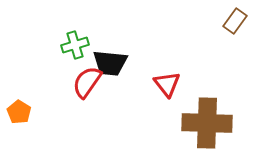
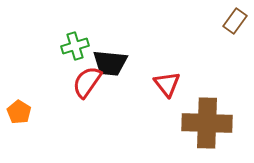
green cross: moved 1 px down
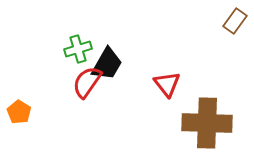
green cross: moved 3 px right, 3 px down
black trapezoid: moved 3 px left, 1 px down; rotated 66 degrees counterclockwise
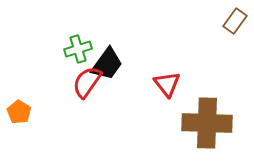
black trapezoid: rotated 6 degrees clockwise
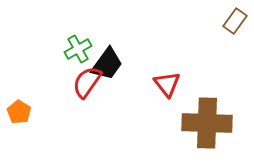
green cross: rotated 12 degrees counterclockwise
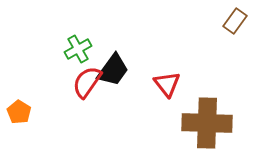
black trapezoid: moved 6 px right, 6 px down
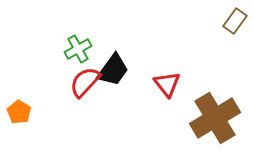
red semicircle: moved 2 px left; rotated 8 degrees clockwise
brown cross: moved 8 px right, 5 px up; rotated 33 degrees counterclockwise
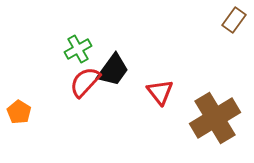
brown rectangle: moved 1 px left, 1 px up
red triangle: moved 7 px left, 8 px down
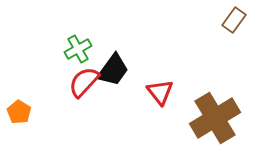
red semicircle: moved 1 px left
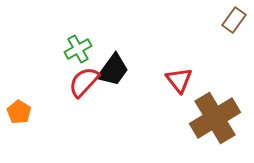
red triangle: moved 19 px right, 12 px up
